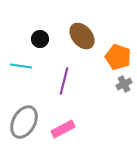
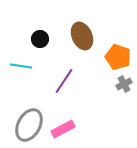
brown ellipse: rotated 16 degrees clockwise
purple line: rotated 20 degrees clockwise
gray ellipse: moved 5 px right, 3 px down
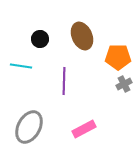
orange pentagon: rotated 20 degrees counterclockwise
purple line: rotated 32 degrees counterclockwise
gray ellipse: moved 2 px down
pink rectangle: moved 21 px right
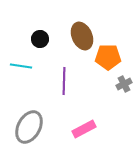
orange pentagon: moved 10 px left
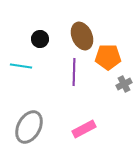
purple line: moved 10 px right, 9 px up
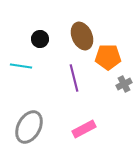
purple line: moved 6 px down; rotated 16 degrees counterclockwise
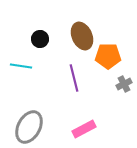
orange pentagon: moved 1 px up
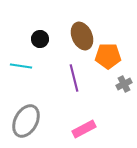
gray ellipse: moved 3 px left, 6 px up
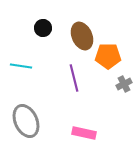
black circle: moved 3 px right, 11 px up
gray ellipse: rotated 52 degrees counterclockwise
pink rectangle: moved 4 px down; rotated 40 degrees clockwise
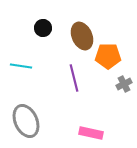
pink rectangle: moved 7 px right
